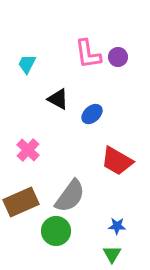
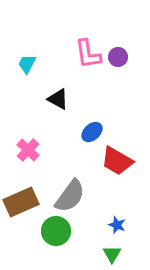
blue ellipse: moved 18 px down
blue star: moved 1 px up; rotated 18 degrees clockwise
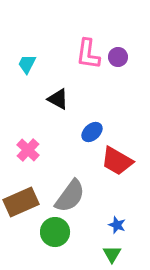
pink L-shape: rotated 16 degrees clockwise
green circle: moved 1 px left, 1 px down
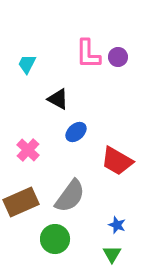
pink L-shape: rotated 8 degrees counterclockwise
blue ellipse: moved 16 px left
green circle: moved 7 px down
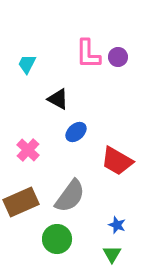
green circle: moved 2 px right
